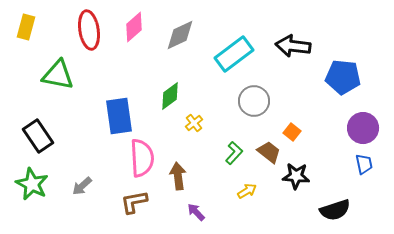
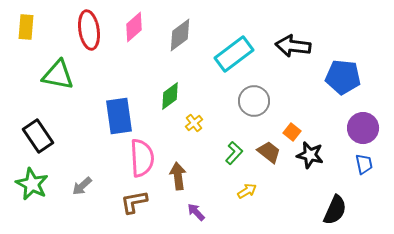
yellow rectangle: rotated 10 degrees counterclockwise
gray diamond: rotated 12 degrees counterclockwise
black star: moved 14 px right, 21 px up; rotated 8 degrees clockwise
black semicircle: rotated 48 degrees counterclockwise
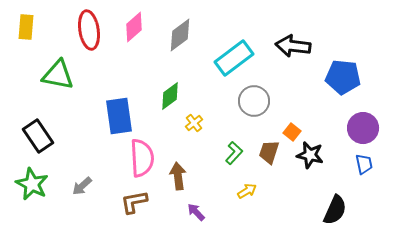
cyan rectangle: moved 4 px down
brown trapezoid: rotated 110 degrees counterclockwise
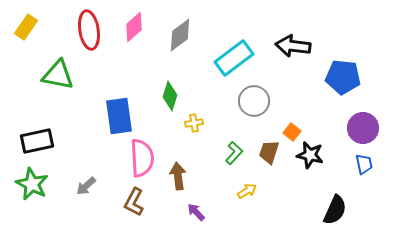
yellow rectangle: rotated 30 degrees clockwise
green diamond: rotated 36 degrees counterclockwise
yellow cross: rotated 30 degrees clockwise
black rectangle: moved 1 px left, 5 px down; rotated 68 degrees counterclockwise
gray arrow: moved 4 px right
brown L-shape: rotated 52 degrees counterclockwise
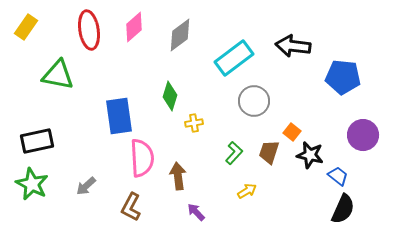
purple circle: moved 7 px down
blue trapezoid: moved 26 px left, 12 px down; rotated 40 degrees counterclockwise
brown L-shape: moved 3 px left, 5 px down
black semicircle: moved 8 px right, 1 px up
